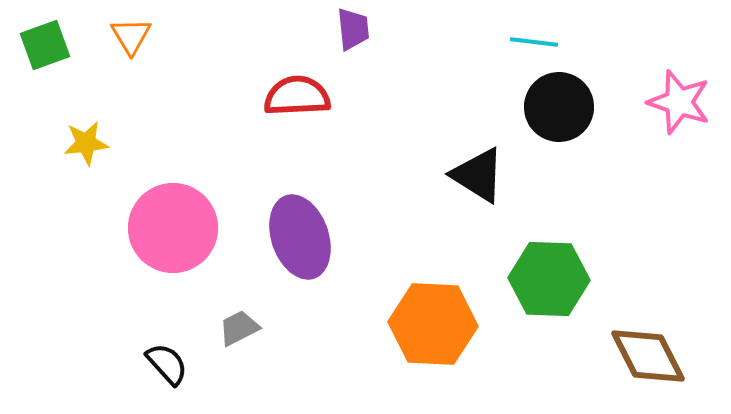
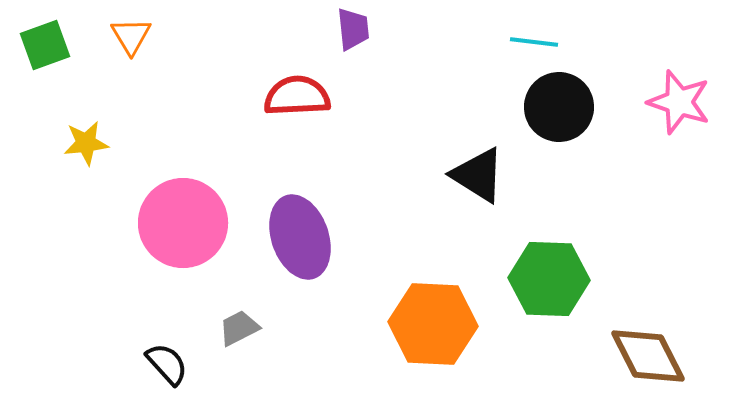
pink circle: moved 10 px right, 5 px up
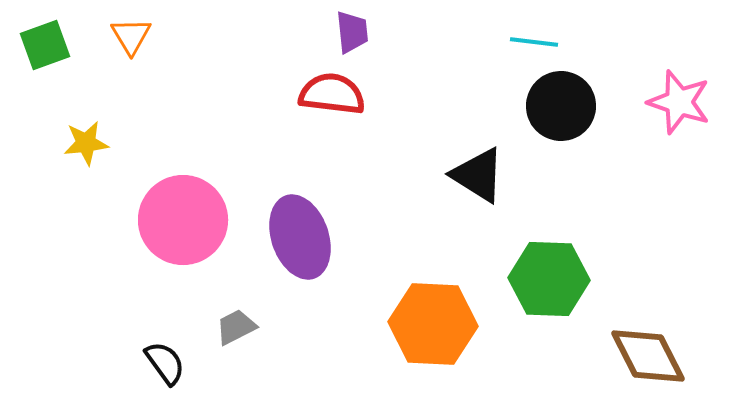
purple trapezoid: moved 1 px left, 3 px down
red semicircle: moved 35 px right, 2 px up; rotated 10 degrees clockwise
black circle: moved 2 px right, 1 px up
pink circle: moved 3 px up
gray trapezoid: moved 3 px left, 1 px up
black semicircle: moved 2 px left, 1 px up; rotated 6 degrees clockwise
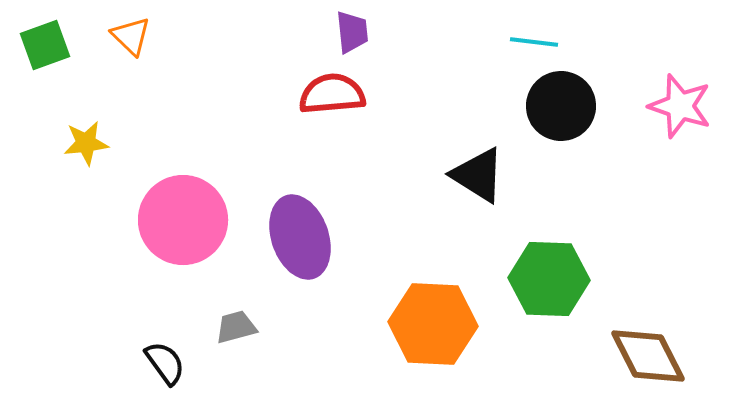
orange triangle: rotated 15 degrees counterclockwise
red semicircle: rotated 12 degrees counterclockwise
pink star: moved 1 px right, 4 px down
gray trapezoid: rotated 12 degrees clockwise
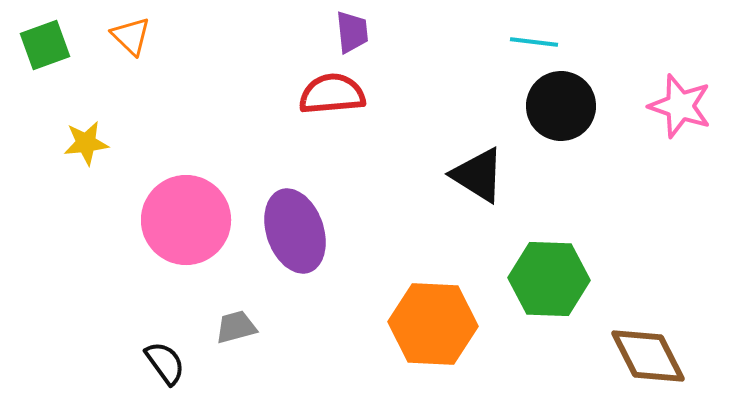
pink circle: moved 3 px right
purple ellipse: moved 5 px left, 6 px up
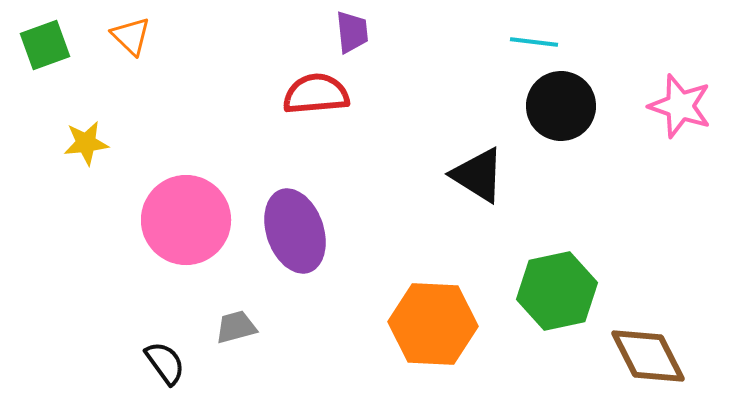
red semicircle: moved 16 px left
green hexagon: moved 8 px right, 12 px down; rotated 14 degrees counterclockwise
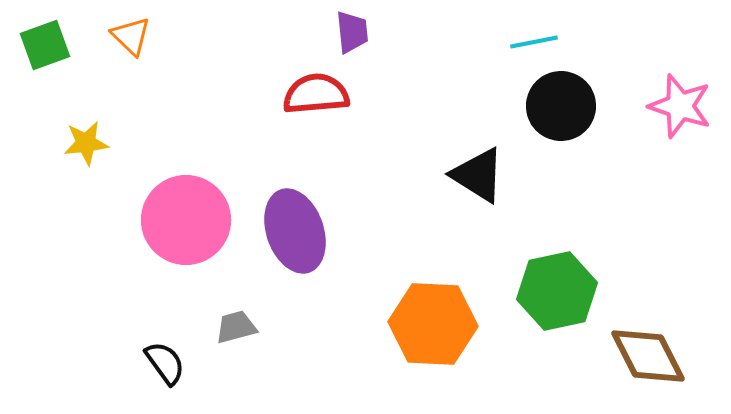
cyan line: rotated 18 degrees counterclockwise
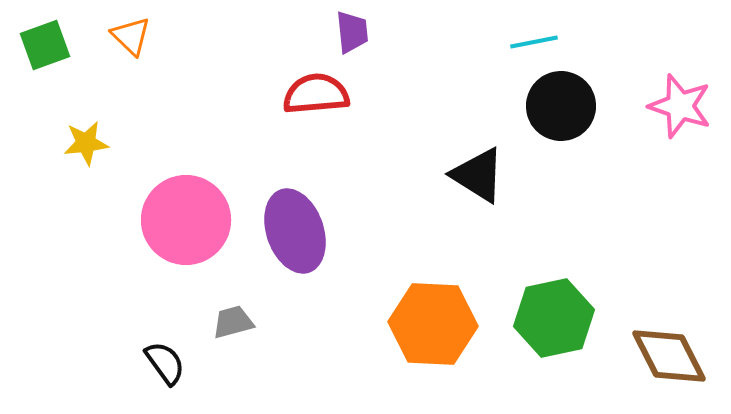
green hexagon: moved 3 px left, 27 px down
gray trapezoid: moved 3 px left, 5 px up
brown diamond: moved 21 px right
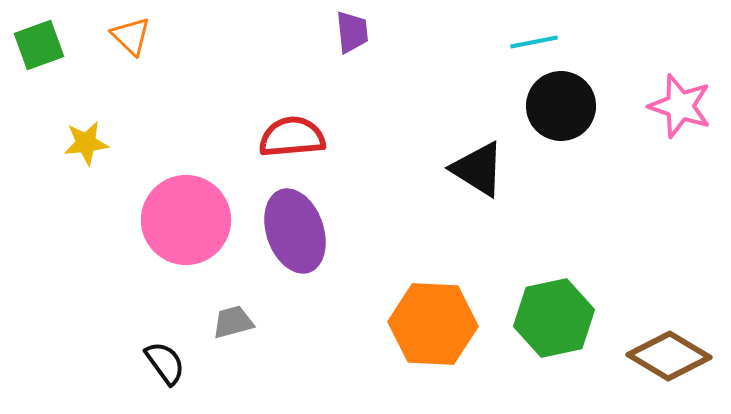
green square: moved 6 px left
red semicircle: moved 24 px left, 43 px down
black triangle: moved 6 px up
brown diamond: rotated 32 degrees counterclockwise
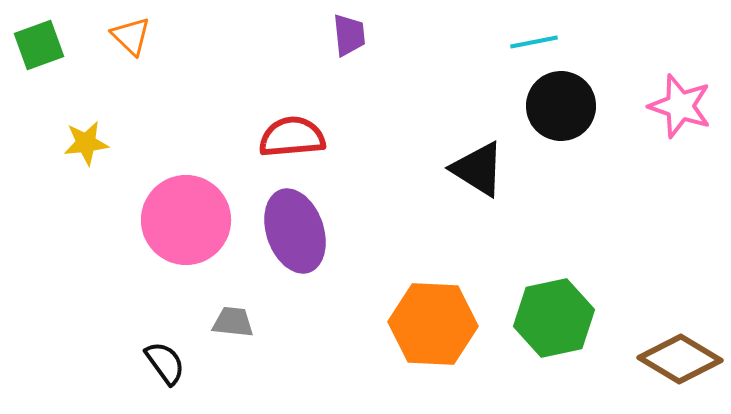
purple trapezoid: moved 3 px left, 3 px down
gray trapezoid: rotated 21 degrees clockwise
brown diamond: moved 11 px right, 3 px down
